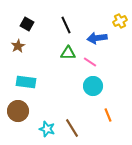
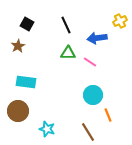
cyan circle: moved 9 px down
brown line: moved 16 px right, 4 px down
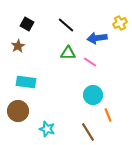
yellow cross: moved 2 px down
black line: rotated 24 degrees counterclockwise
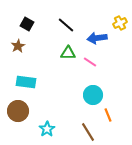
cyan star: rotated 21 degrees clockwise
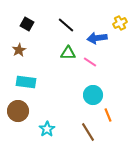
brown star: moved 1 px right, 4 px down
